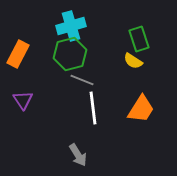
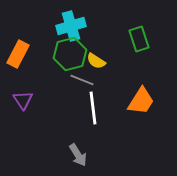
yellow semicircle: moved 37 px left
orange trapezoid: moved 8 px up
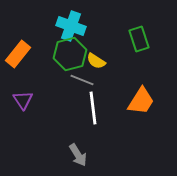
cyan cross: rotated 36 degrees clockwise
orange rectangle: rotated 12 degrees clockwise
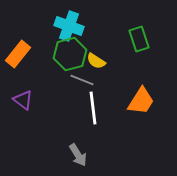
cyan cross: moved 2 px left
purple triangle: rotated 20 degrees counterclockwise
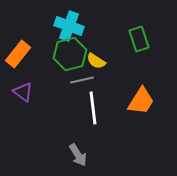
gray line: rotated 35 degrees counterclockwise
purple triangle: moved 8 px up
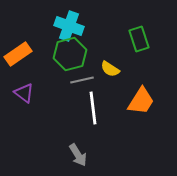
orange rectangle: rotated 16 degrees clockwise
yellow semicircle: moved 14 px right, 8 px down
purple triangle: moved 1 px right, 1 px down
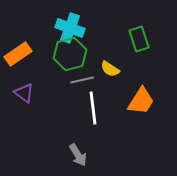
cyan cross: moved 1 px right, 2 px down
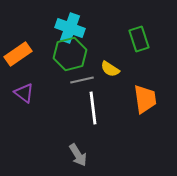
orange trapezoid: moved 4 px right, 2 px up; rotated 40 degrees counterclockwise
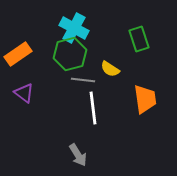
cyan cross: moved 4 px right; rotated 8 degrees clockwise
gray line: moved 1 px right; rotated 20 degrees clockwise
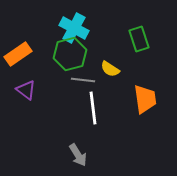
purple triangle: moved 2 px right, 3 px up
